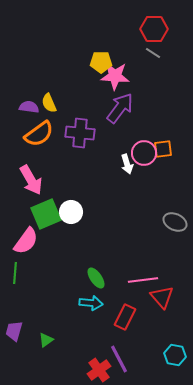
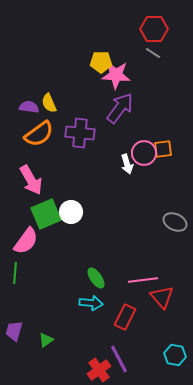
pink star: moved 1 px right, 1 px up
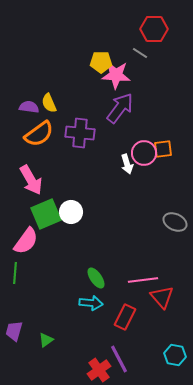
gray line: moved 13 px left
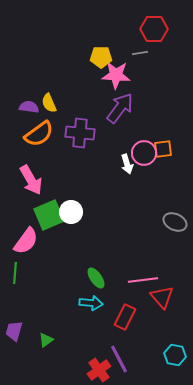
gray line: rotated 42 degrees counterclockwise
yellow pentagon: moved 5 px up
green square: moved 3 px right, 1 px down
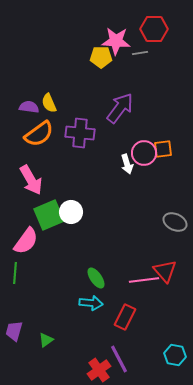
pink star: moved 34 px up
pink line: moved 1 px right
red triangle: moved 3 px right, 26 px up
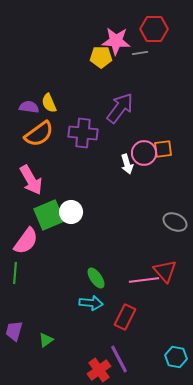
purple cross: moved 3 px right
cyan hexagon: moved 1 px right, 2 px down
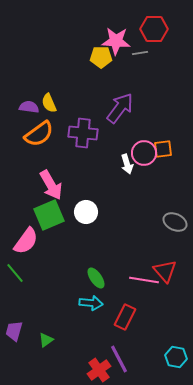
pink arrow: moved 20 px right, 5 px down
white circle: moved 15 px right
green line: rotated 45 degrees counterclockwise
pink line: rotated 16 degrees clockwise
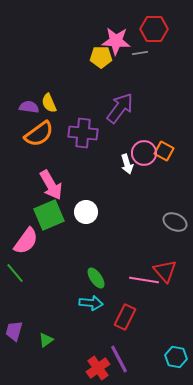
orange square: moved 1 px right, 2 px down; rotated 36 degrees clockwise
red cross: moved 1 px left, 2 px up
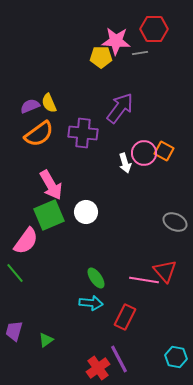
purple semicircle: moved 1 px right, 1 px up; rotated 30 degrees counterclockwise
white arrow: moved 2 px left, 1 px up
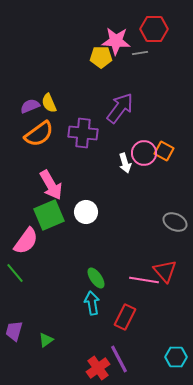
cyan arrow: moved 1 px right; rotated 105 degrees counterclockwise
cyan hexagon: rotated 10 degrees counterclockwise
